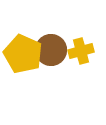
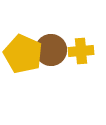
yellow cross: rotated 10 degrees clockwise
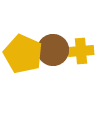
brown circle: moved 2 px right
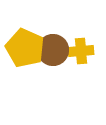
yellow pentagon: moved 2 px right, 6 px up
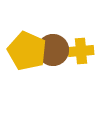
yellow pentagon: moved 2 px right, 3 px down
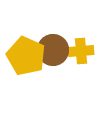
yellow pentagon: moved 1 px left, 5 px down
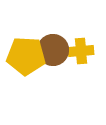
yellow pentagon: rotated 21 degrees counterclockwise
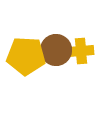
brown circle: moved 3 px right
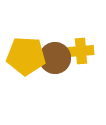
brown circle: moved 1 px left, 8 px down
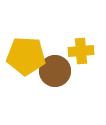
brown circle: moved 13 px down
